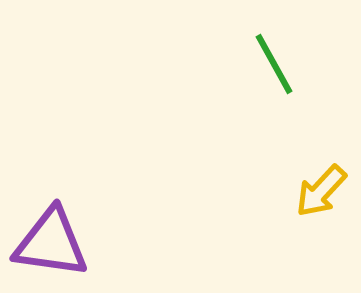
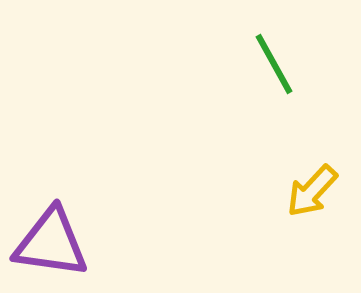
yellow arrow: moved 9 px left
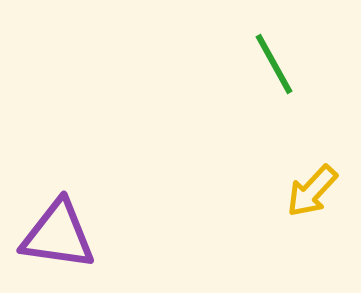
purple triangle: moved 7 px right, 8 px up
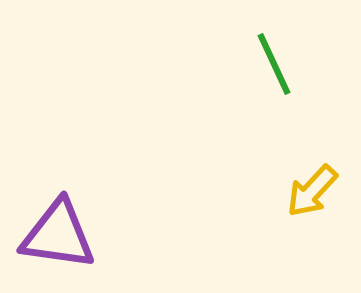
green line: rotated 4 degrees clockwise
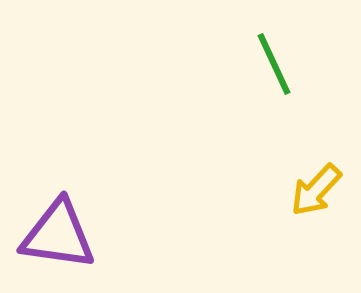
yellow arrow: moved 4 px right, 1 px up
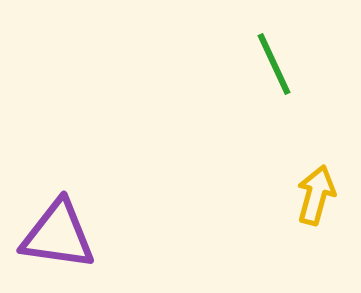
yellow arrow: moved 5 px down; rotated 152 degrees clockwise
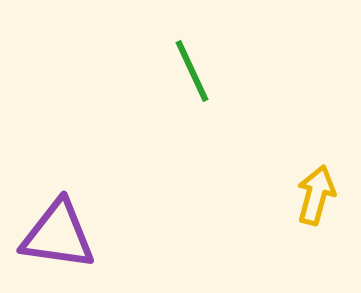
green line: moved 82 px left, 7 px down
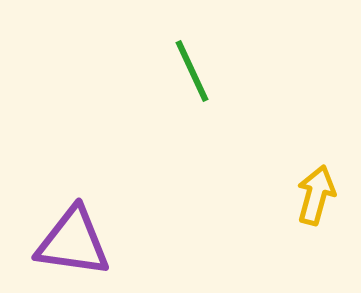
purple triangle: moved 15 px right, 7 px down
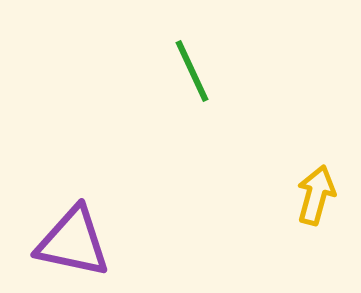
purple triangle: rotated 4 degrees clockwise
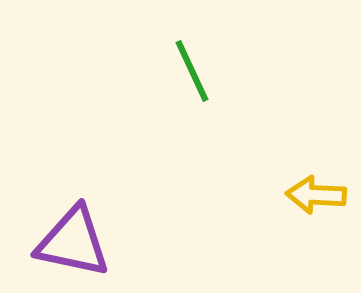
yellow arrow: rotated 102 degrees counterclockwise
